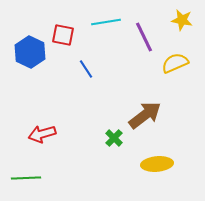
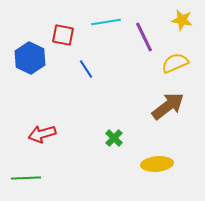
blue hexagon: moved 6 px down
brown arrow: moved 23 px right, 9 px up
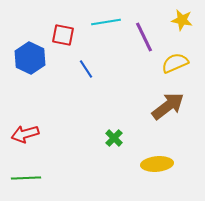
red arrow: moved 17 px left
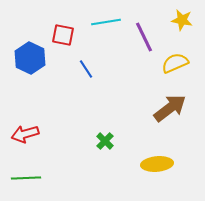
brown arrow: moved 2 px right, 2 px down
green cross: moved 9 px left, 3 px down
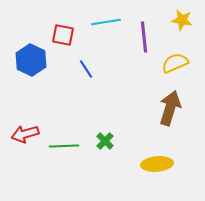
purple line: rotated 20 degrees clockwise
blue hexagon: moved 1 px right, 2 px down
brown arrow: rotated 36 degrees counterclockwise
green line: moved 38 px right, 32 px up
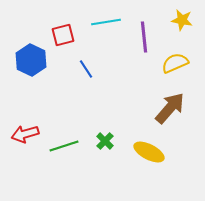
red square: rotated 25 degrees counterclockwise
brown arrow: rotated 24 degrees clockwise
green line: rotated 16 degrees counterclockwise
yellow ellipse: moved 8 px left, 12 px up; rotated 32 degrees clockwise
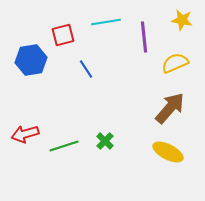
blue hexagon: rotated 24 degrees clockwise
yellow ellipse: moved 19 px right
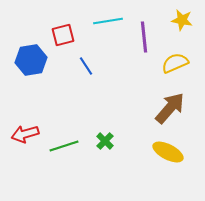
cyan line: moved 2 px right, 1 px up
blue line: moved 3 px up
